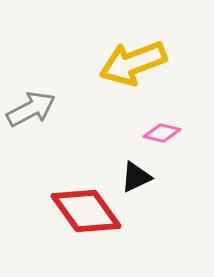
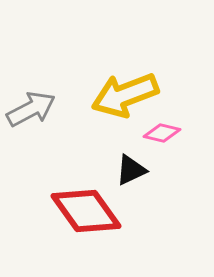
yellow arrow: moved 8 px left, 32 px down
black triangle: moved 5 px left, 7 px up
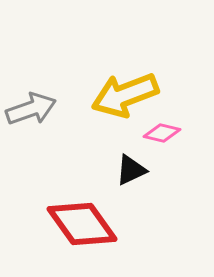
gray arrow: rotated 9 degrees clockwise
red diamond: moved 4 px left, 13 px down
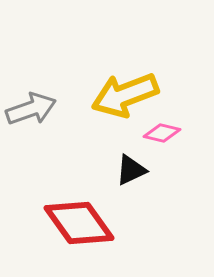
red diamond: moved 3 px left, 1 px up
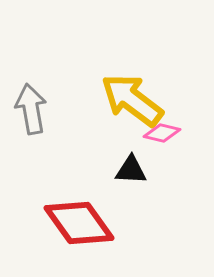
yellow arrow: moved 7 px right, 5 px down; rotated 58 degrees clockwise
gray arrow: rotated 81 degrees counterclockwise
black triangle: rotated 28 degrees clockwise
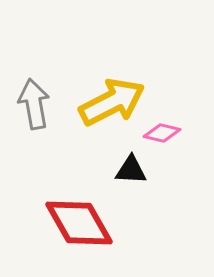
yellow arrow: moved 20 px left, 2 px down; rotated 116 degrees clockwise
gray arrow: moved 3 px right, 5 px up
red diamond: rotated 6 degrees clockwise
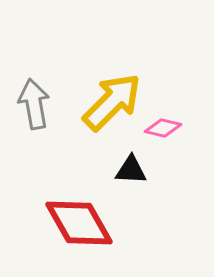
yellow arrow: rotated 18 degrees counterclockwise
pink diamond: moved 1 px right, 5 px up
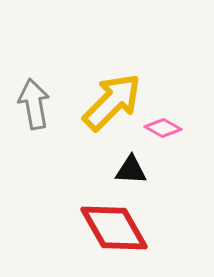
pink diamond: rotated 15 degrees clockwise
red diamond: moved 35 px right, 5 px down
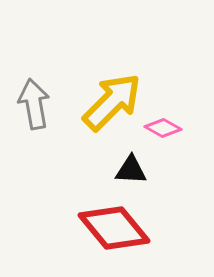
red diamond: rotated 10 degrees counterclockwise
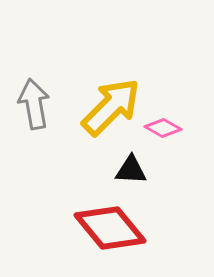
yellow arrow: moved 1 px left, 5 px down
red diamond: moved 4 px left
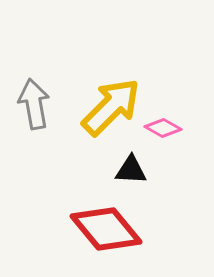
red diamond: moved 4 px left, 1 px down
